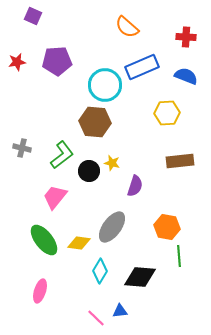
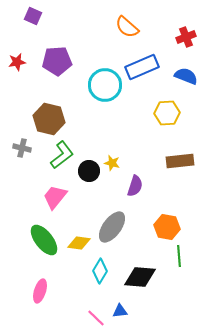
red cross: rotated 24 degrees counterclockwise
brown hexagon: moved 46 px left, 3 px up; rotated 8 degrees clockwise
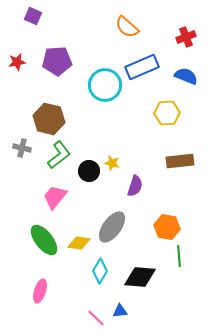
green L-shape: moved 3 px left
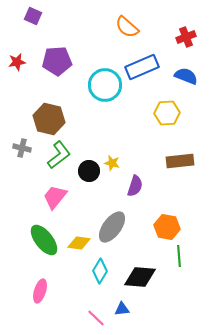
blue triangle: moved 2 px right, 2 px up
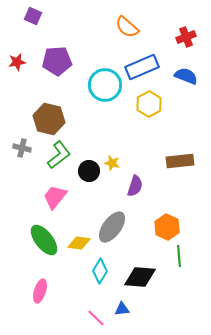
yellow hexagon: moved 18 px left, 9 px up; rotated 25 degrees counterclockwise
orange hexagon: rotated 15 degrees clockwise
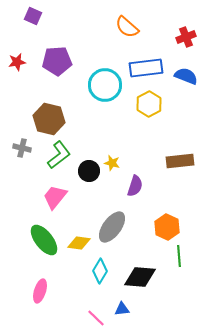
blue rectangle: moved 4 px right, 1 px down; rotated 16 degrees clockwise
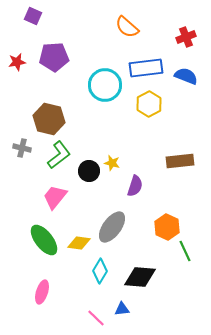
purple pentagon: moved 3 px left, 4 px up
green line: moved 6 px right, 5 px up; rotated 20 degrees counterclockwise
pink ellipse: moved 2 px right, 1 px down
